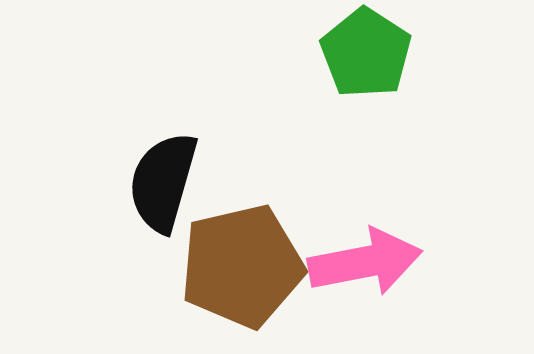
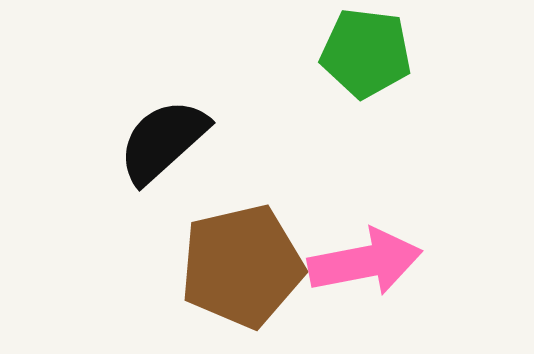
green pentagon: rotated 26 degrees counterclockwise
black semicircle: moved 41 px up; rotated 32 degrees clockwise
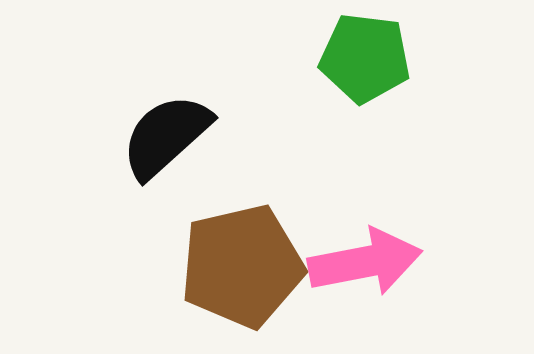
green pentagon: moved 1 px left, 5 px down
black semicircle: moved 3 px right, 5 px up
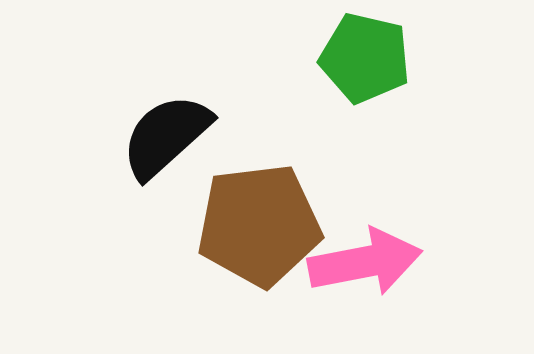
green pentagon: rotated 6 degrees clockwise
brown pentagon: moved 17 px right, 41 px up; rotated 6 degrees clockwise
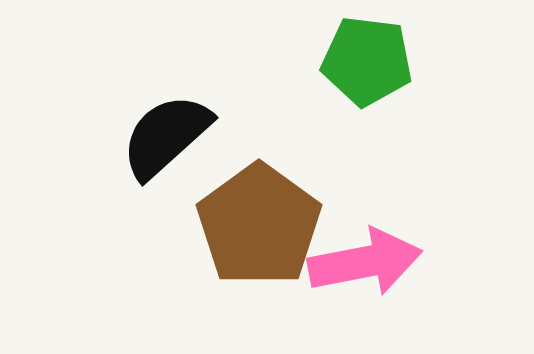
green pentagon: moved 2 px right, 3 px down; rotated 6 degrees counterclockwise
brown pentagon: rotated 29 degrees counterclockwise
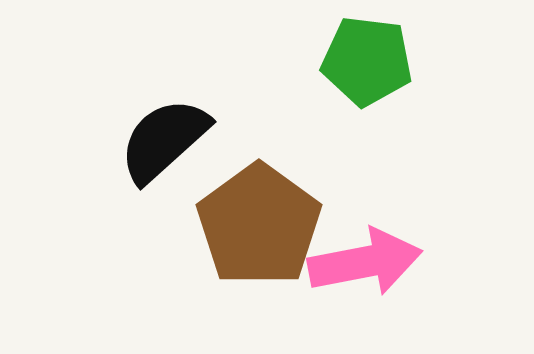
black semicircle: moved 2 px left, 4 px down
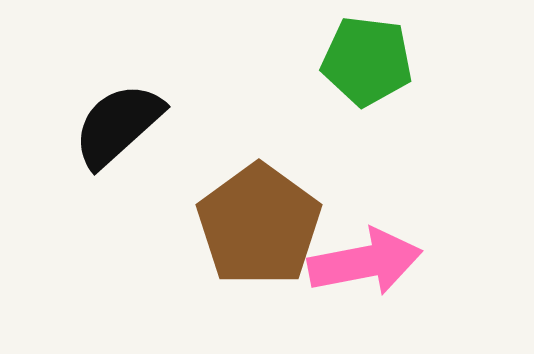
black semicircle: moved 46 px left, 15 px up
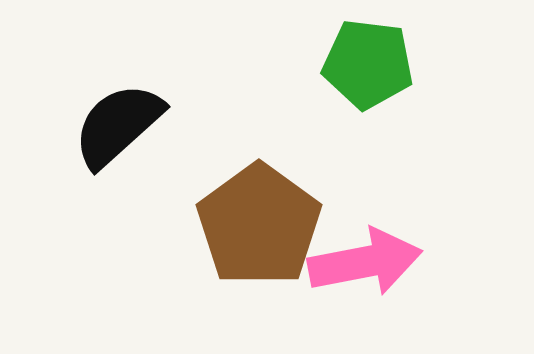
green pentagon: moved 1 px right, 3 px down
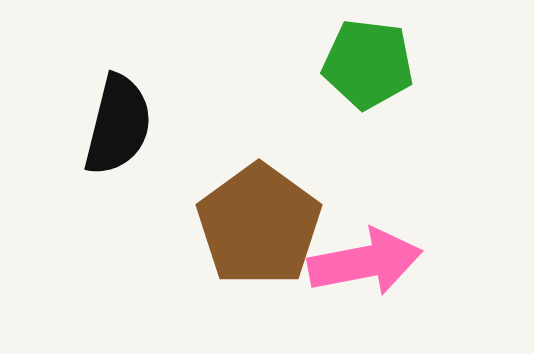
black semicircle: rotated 146 degrees clockwise
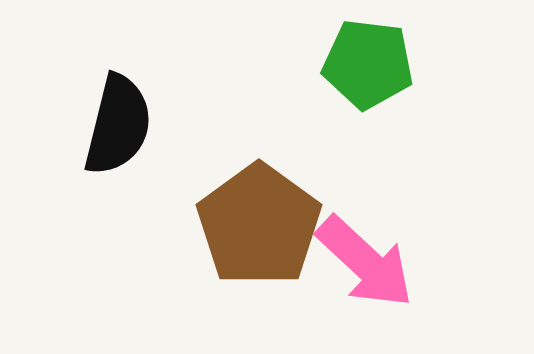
pink arrow: rotated 54 degrees clockwise
